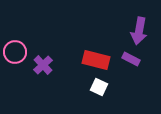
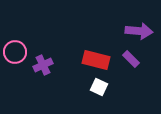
purple arrow: rotated 96 degrees counterclockwise
purple rectangle: rotated 18 degrees clockwise
purple cross: rotated 18 degrees clockwise
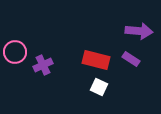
purple rectangle: rotated 12 degrees counterclockwise
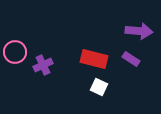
red rectangle: moved 2 px left, 1 px up
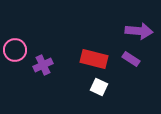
pink circle: moved 2 px up
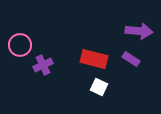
pink circle: moved 5 px right, 5 px up
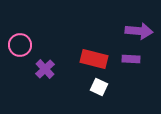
purple rectangle: rotated 30 degrees counterclockwise
purple cross: moved 2 px right, 4 px down; rotated 18 degrees counterclockwise
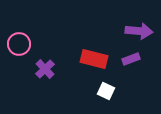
pink circle: moved 1 px left, 1 px up
purple rectangle: rotated 24 degrees counterclockwise
white square: moved 7 px right, 4 px down
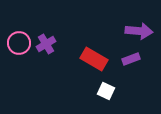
pink circle: moved 1 px up
red rectangle: rotated 16 degrees clockwise
purple cross: moved 1 px right, 25 px up; rotated 12 degrees clockwise
